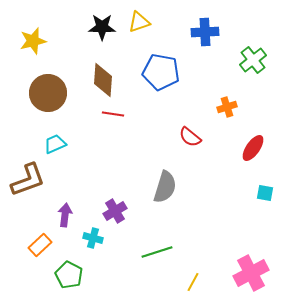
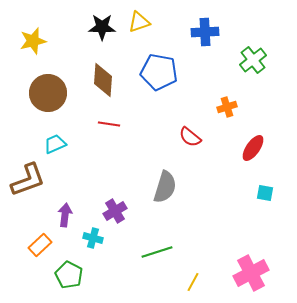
blue pentagon: moved 2 px left
red line: moved 4 px left, 10 px down
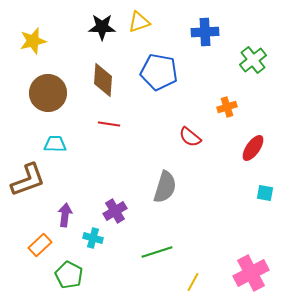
cyan trapezoid: rotated 25 degrees clockwise
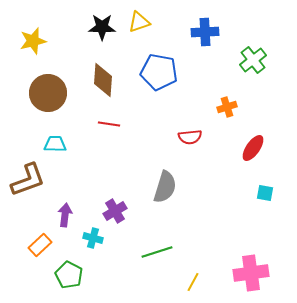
red semicircle: rotated 45 degrees counterclockwise
pink cross: rotated 20 degrees clockwise
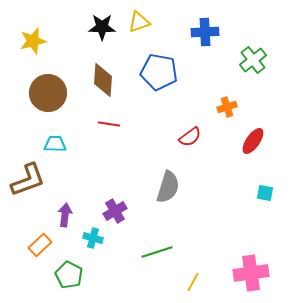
red semicircle: rotated 30 degrees counterclockwise
red ellipse: moved 7 px up
gray semicircle: moved 3 px right
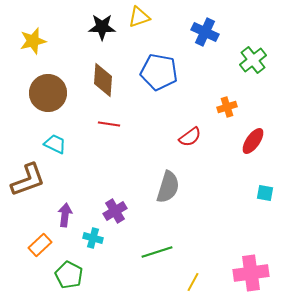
yellow triangle: moved 5 px up
blue cross: rotated 28 degrees clockwise
cyan trapezoid: rotated 25 degrees clockwise
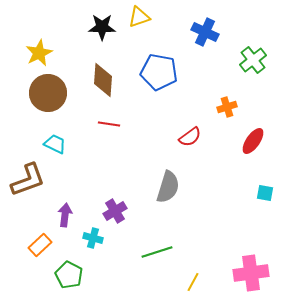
yellow star: moved 6 px right, 12 px down; rotated 12 degrees counterclockwise
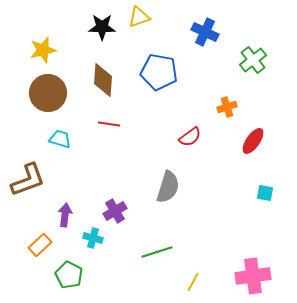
yellow star: moved 4 px right, 3 px up; rotated 12 degrees clockwise
cyan trapezoid: moved 5 px right, 5 px up; rotated 10 degrees counterclockwise
pink cross: moved 2 px right, 3 px down
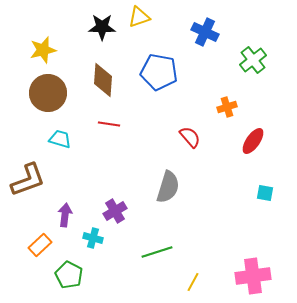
red semicircle: rotated 95 degrees counterclockwise
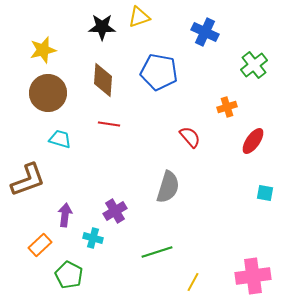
green cross: moved 1 px right, 5 px down
